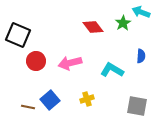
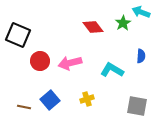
red circle: moved 4 px right
brown line: moved 4 px left
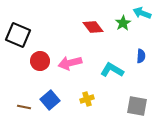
cyan arrow: moved 1 px right, 1 px down
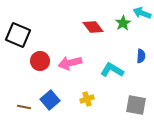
gray square: moved 1 px left, 1 px up
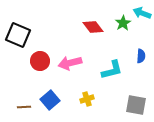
cyan L-shape: rotated 135 degrees clockwise
brown line: rotated 16 degrees counterclockwise
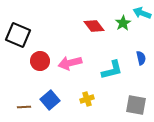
red diamond: moved 1 px right, 1 px up
blue semicircle: moved 2 px down; rotated 16 degrees counterclockwise
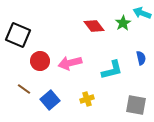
brown line: moved 18 px up; rotated 40 degrees clockwise
